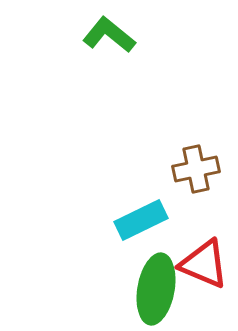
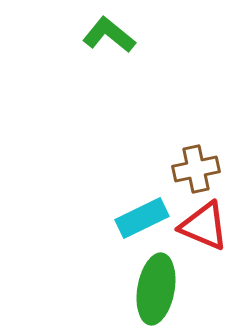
cyan rectangle: moved 1 px right, 2 px up
red triangle: moved 38 px up
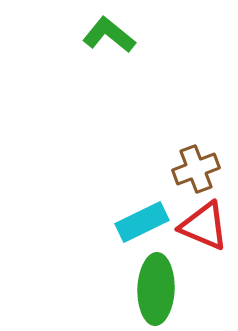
brown cross: rotated 9 degrees counterclockwise
cyan rectangle: moved 4 px down
green ellipse: rotated 8 degrees counterclockwise
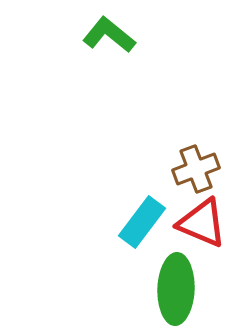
cyan rectangle: rotated 27 degrees counterclockwise
red triangle: moved 2 px left, 3 px up
green ellipse: moved 20 px right
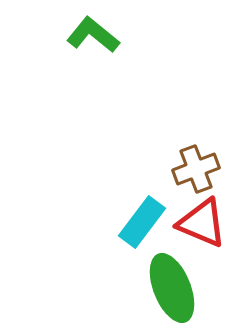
green L-shape: moved 16 px left
green ellipse: moved 4 px left, 1 px up; rotated 24 degrees counterclockwise
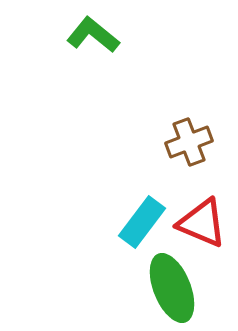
brown cross: moved 7 px left, 27 px up
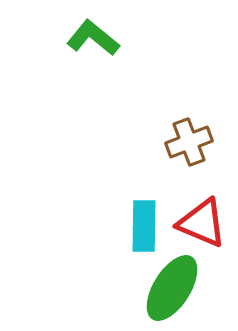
green L-shape: moved 3 px down
cyan rectangle: moved 2 px right, 4 px down; rotated 36 degrees counterclockwise
green ellipse: rotated 54 degrees clockwise
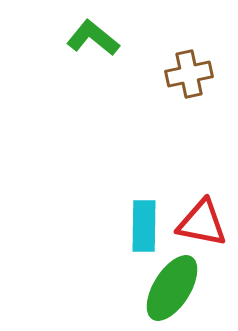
brown cross: moved 68 px up; rotated 9 degrees clockwise
red triangle: rotated 12 degrees counterclockwise
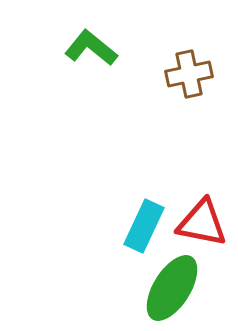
green L-shape: moved 2 px left, 10 px down
cyan rectangle: rotated 24 degrees clockwise
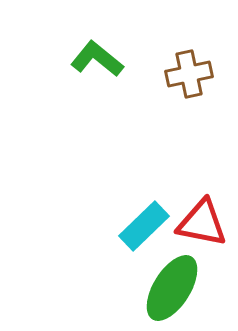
green L-shape: moved 6 px right, 11 px down
cyan rectangle: rotated 21 degrees clockwise
